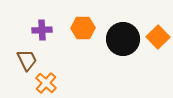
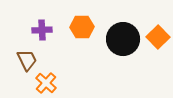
orange hexagon: moved 1 px left, 1 px up
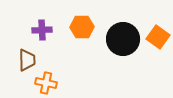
orange square: rotated 10 degrees counterclockwise
brown trapezoid: rotated 25 degrees clockwise
orange cross: rotated 30 degrees counterclockwise
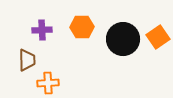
orange square: rotated 20 degrees clockwise
orange cross: moved 2 px right; rotated 15 degrees counterclockwise
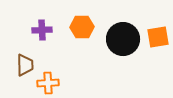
orange square: rotated 25 degrees clockwise
brown trapezoid: moved 2 px left, 5 px down
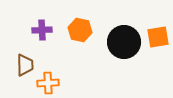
orange hexagon: moved 2 px left, 3 px down; rotated 15 degrees clockwise
black circle: moved 1 px right, 3 px down
